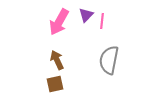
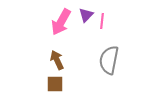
pink arrow: moved 2 px right
brown square: rotated 12 degrees clockwise
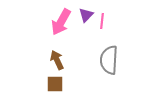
gray semicircle: rotated 8 degrees counterclockwise
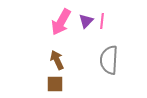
purple triangle: moved 6 px down
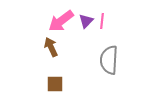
pink arrow: moved 1 px up; rotated 24 degrees clockwise
brown arrow: moved 6 px left, 13 px up
